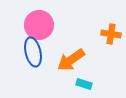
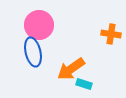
orange arrow: moved 9 px down
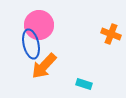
orange cross: rotated 12 degrees clockwise
blue ellipse: moved 2 px left, 8 px up
orange arrow: moved 27 px left, 3 px up; rotated 12 degrees counterclockwise
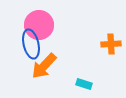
orange cross: moved 10 px down; rotated 24 degrees counterclockwise
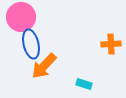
pink circle: moved 18 px left, 8 px up
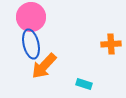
pink circle: moved 10 px right
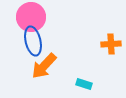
blue ellipse: moved 2 px right, 3 px up
